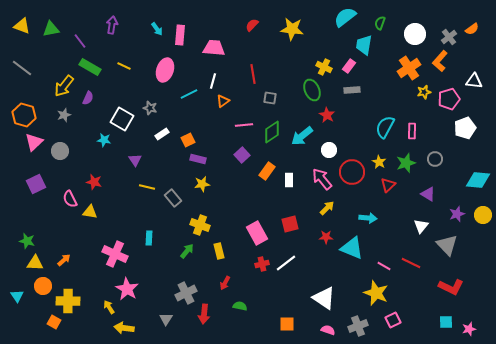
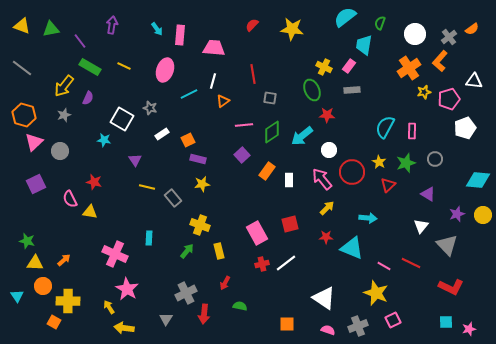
red star at (327, 115): rotated 28 degrees counterclockwise
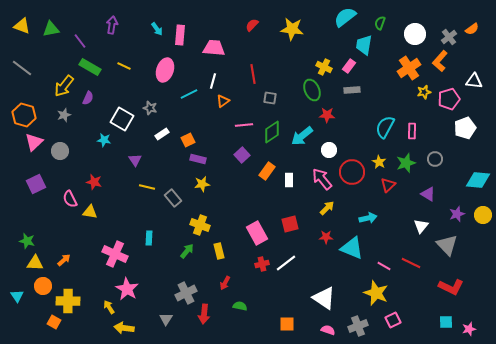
cyan arrow at (368, 218): rotated 18 degrees counterclockwise
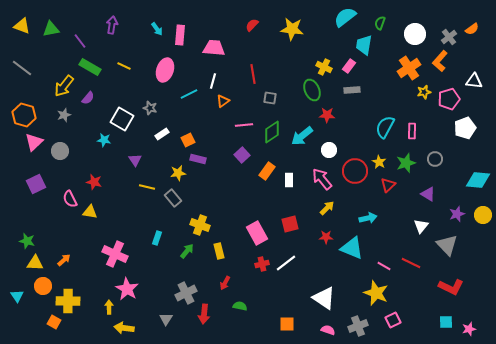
purple semicircle at (88, 98): rotated 16 degrees clockwise
red circle at (352, 172): moved 3 px right, 1 px up
yellow star at (202, 184): moved 24 px left, 11 px up
cyan rectangle at (149, 238): moved 8 px right; rotated 16 degrees clockwise
yellow arrow at (109, 307): rotated 32 degrees clockwise
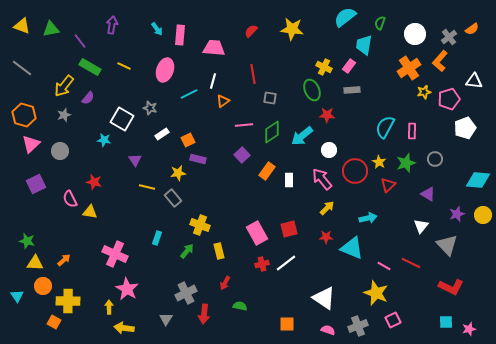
red semicircle at (252, 25): moved 1 px left, 6 px down
pink triangle at (34, 142): moved 3 px left, 2 px down
red square at (290, 224): moved 1 px left, 5 px down
